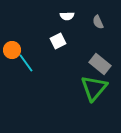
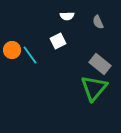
cyan line: moved 4 px right, 8 px up
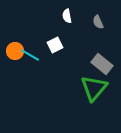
white semicircle: rotated 80 degrees clockwise
white square: moved 3 px left, 4 px down
orange circle: moved 3 px right, 1 px down
cyan line: rotated 24 degrees counterclockwise
gray rectangle: moved 2 px right
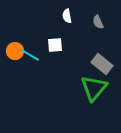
white square: rotated 21 degrees clockwise
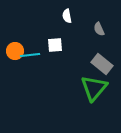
gray semicircle: moved 1 px right, 7 px down
cyan line: rotated 36 degrees counterclockwise
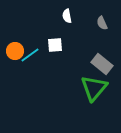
gray semicircle: moved 3 px right, 6 px up
cyan line: rotated 30 degrees counterclockwise
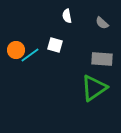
gray semicircle: rotated 24 degrees counterclockwise
white square: rotated 21 degrees clockwise
orange circle: moved 1 px right, 1 px up
gray rectangle: moved 5 px up; rotated 35 degrees counterclockwise
green triangle: rotated 16 degrees clockwise
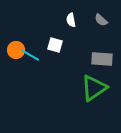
white semicircle: moved 4 px right, 4 px down
gray semicircle: moved 1 px left, 3 px up
cyan line: rotated 66 degrees clockwise
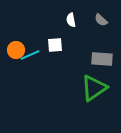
white square: rotated 21 degrees counterclockwise
cyan line: rotated 54 degrees counterclockwise
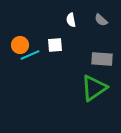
orange circle: moved 4 px right, 5 px up
